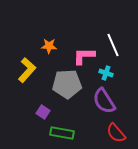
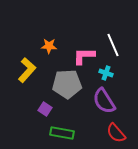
purple square: moved 2 px right, 3 px up
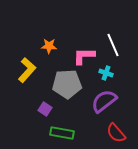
purple semicircle: rotated 84 degrees clockwise
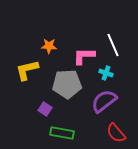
yellow L-shape: rotated 145 degrees counterclockwise
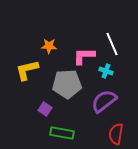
white line: moved 1 px left, 1 px up
cyan cross: moved 2 px up
red semicircle: moved 1 px down; rotated 50 degrees clockwise
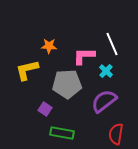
cyan cross: rotated 24 degrees clockwise
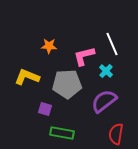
pink L-shape: rotated 15 degrees counterclockwise
yellow L-shape: moved 7 px down; rotated 35 degrees clockwise
purple square: rotated 16 degrees counterclockwise
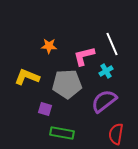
cyan cross: rotated 16 degrees clockwise
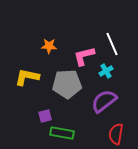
yellow L-shape: rotated 10 degrees counterclockwise
purple square: moved 7 px down; rotated 32 degrees counterclockwise
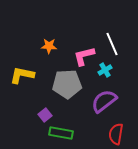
cyan cross: moved 1 px left, 1 px up
yellow L-shape: moved 5 px left, 2 px up
purple square: moved 1 px up; rotated 24 degrees counterclockwise
green rectangle: moved 1 px left
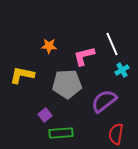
cyan cross: moved 17 px right
green rectangle: rotated 15 degrees counterclockwise
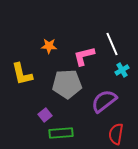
yellow L-shape: moved 1 px up; rotated 115 degrees counterclockwise
